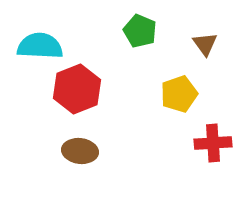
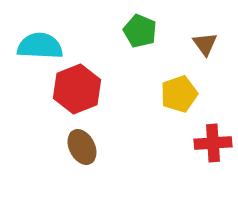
brown ellipse: moved 2 px right, 4 px up; rotated 56 degrees clockwise
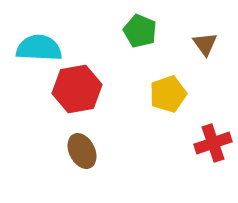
cyan semicircle: moved 1 px left, 2 px down
red hexagon: rotated 12 degrees clockwise
yellow pentagon: moved 11 px left
red cross: rotated 15 degrees counterclockwise
brown ellipse: moved 4 px down
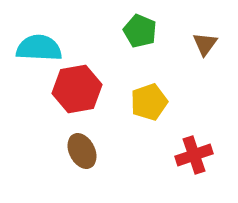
brown triangle: rotated 12 degrees clockwise
yellow pentagon: moved 19 px left, 8 px down
red cross: moved 19 px left, 12 px down
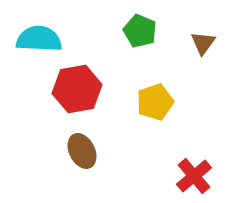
brown triangle: moved 2 px left, 1 px up
cyan semicircle: moved 9 px up
yellow pentagon: moved 6 px right
red cross: moved 21 px down; rotated 21 degrees counterclockwise
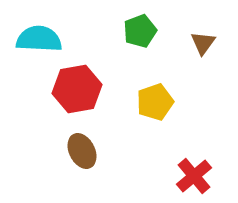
green pentagon: rotated 28 degrees clockwise
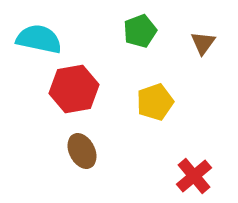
cyan semicircle: rotated 9 degrees clockwise
red hexagon: moved 3 px left
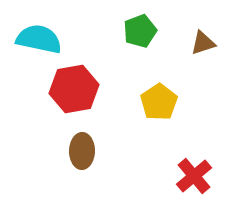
brown triangle: rotated 36 degrees clockwise
yellow pentagon: moved 4 px right; rotated 15 degrees counterclockwise
brown ellipse: rotated 28 degrees clockwise
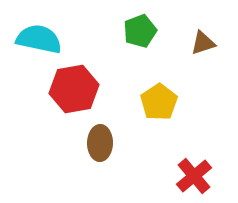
brown ellipse: moved 18 px right, 8 px up
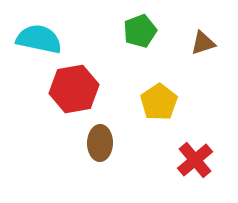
red cross: moved 1 px right, 16 px up
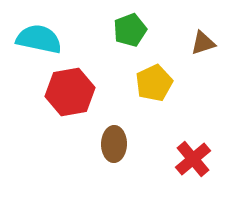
green pentagon: moved 10 px left, 1 px up
red hexagon: moved 4 px left, 3 px down
yellow pentagon: moved 5 px left, 19 px up; rotated 9 degrees clockwise
brown ellipse: moved 14 px right, 1 px down
red cross: moved 2 px left, 1 px up
